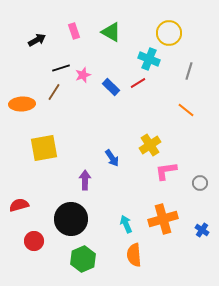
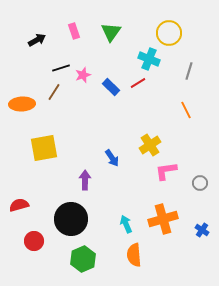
green triangle: rotated 35 degrees clockwise
orange line: rotated 24 degrees clockwise
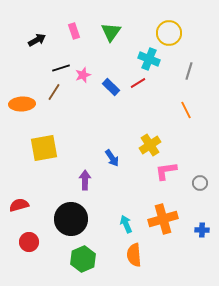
blue cross: rotated 32 degrees counterclockwise
red circle: moved 5 px left, 1 px down
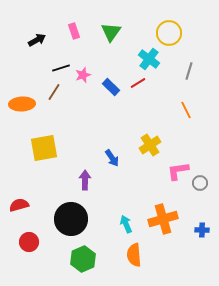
cyan cross: rotated 15 degrees clockwise
pink L-shape: moved 12 px right
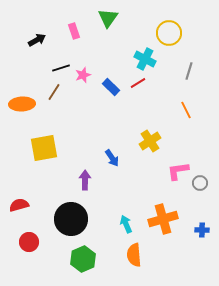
green triangle: moved 3 px left, 14 px up
cyan cross: moved 4 px left; rotated 10 degrees counterclockwise
yellow cross: moved 4 px up
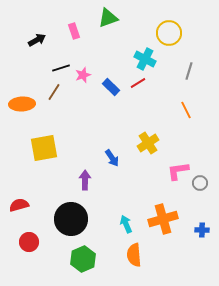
green triangle: rotated 35 degrees clockwise
yellow cross: moved 2 px left, 2 px down
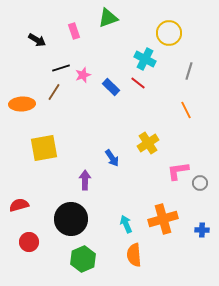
black arrow: rotated 60 degrees clockwise
red line: rotated 70 degrees clockwise
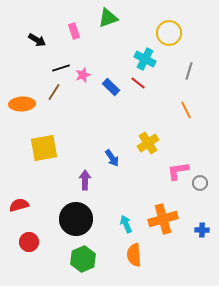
black circle: moved 5 px right
